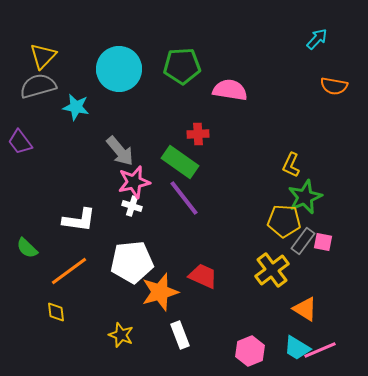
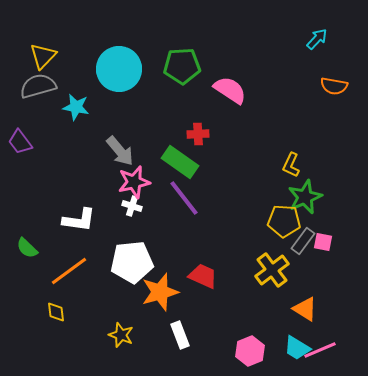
pink semicircle: rotated 24 degrees clockwise
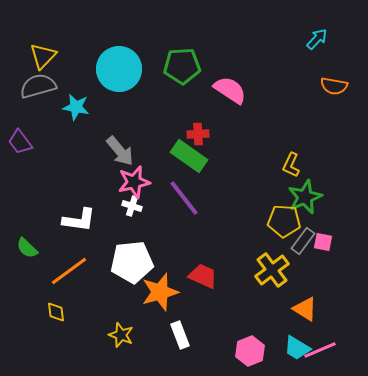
green rectangle: moved 9 px right, 6 px up
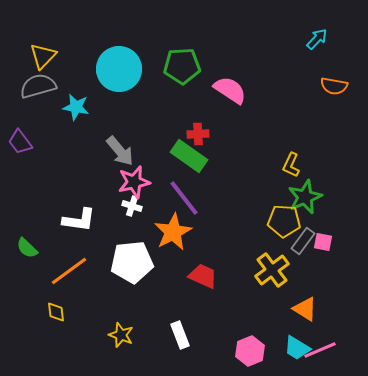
orange star: moved 13 px right, 60 px up; rotated 12 degrees counterclockwise
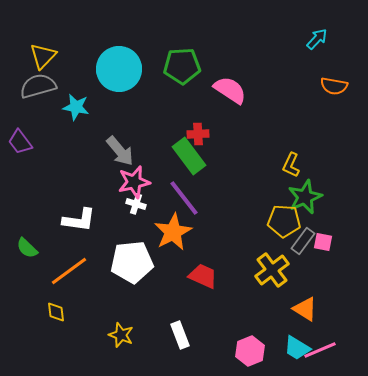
green rectangle: rotated 18 degrees clockwise
white cross: moved 4 px right, 2 px up
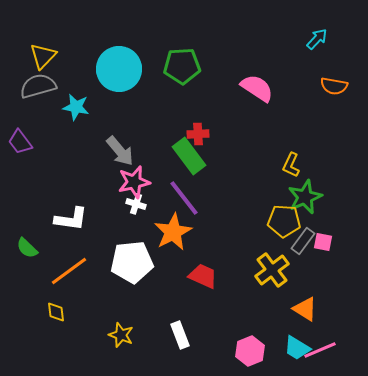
pink semicircle: moved 27 px right, 2 px up
white L-shape: moved 8 px left, 1 px up
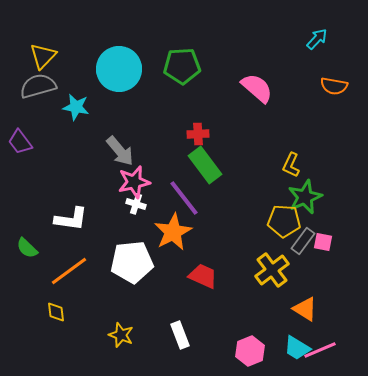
pink semicircle: rotated 8 degrees clockwise
green rectangle: moved 16 px right, 9 px down
